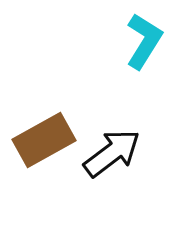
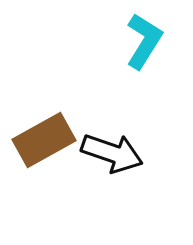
black arrow: rotated 56 degrees clockwise
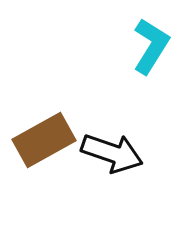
cyan L-shape: moved 7 px right, 5 px down
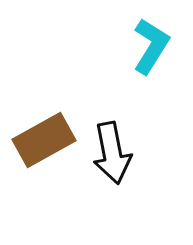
black arrow: rotated 60 degrees clockwise
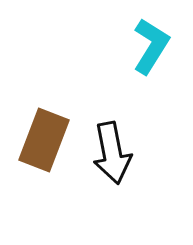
brown rectangle: rotated 40 degrees counterclockwise
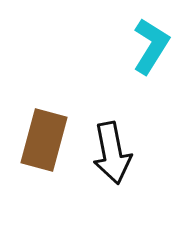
brown rectangle: rotated 6 degrees counterclockwise
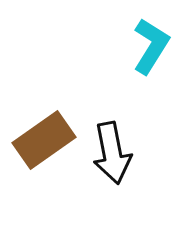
brown rectangle: rotated 40 degrees clockwise
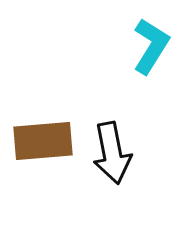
brown rectangle: moved 1 px left, 1 px down; rotated 30 degrees clockwise
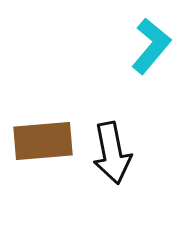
cyan L-shape: rotated 8 degrees clockwise
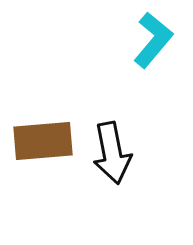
cyan L-shape: moved 2 px right, 6 px up
